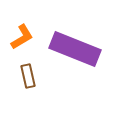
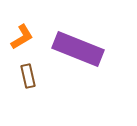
purple rectangle: moved 3 px right
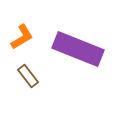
brown rectangle: rotated 25 degrees counterclockwise
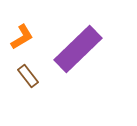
purple rectangle: rotated 66 degrees counterclockwise
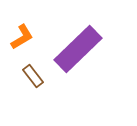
brown rectangle: moved 5 px right
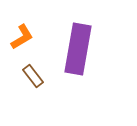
purple rectangle: rotated 36 degrees counterclockwise
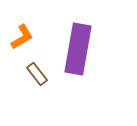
brown rectangle: moved 4 px right, 2 px up
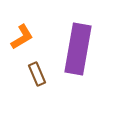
brown rectangle: rotated 15 degrees clockwise
